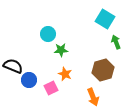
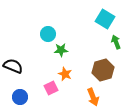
blue circle: moved 9 px left, 17 px down
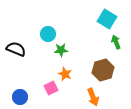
cyan square: moved 2 px right
black semicircle: moved 3 px right, 17 px up
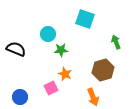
cyan square: moved 22 px left; rotated 12 degrees counterclockwise
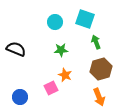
cyan circle: moved 7 px right, 12 px up
green arrow: moved 20 px left
brown hexagon: moved 2 px left, 1 px up
orange star: moved 1 px down
orange arrow: moved 6 px right
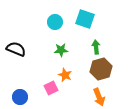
green arrow: moved 5 px down; rotated 16 degrees clockwise
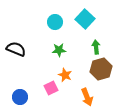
cyan square: rotated 24 degrees clockwise
green star: moved 2 px left
orange arrow: moved 12 px left
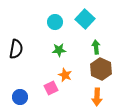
black semicircle: rotated 78 degrees clockwise
brown hexagon: rotated 20 degrees counterclockwise
orange arrow: moved 10 px right; rotated 24 degrees clockwise
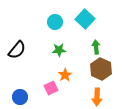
black semicircle: moved 1 px right, 1 px down; rotated 30 degrees clockwise
orange star: rotated 16 degrees clockwise
